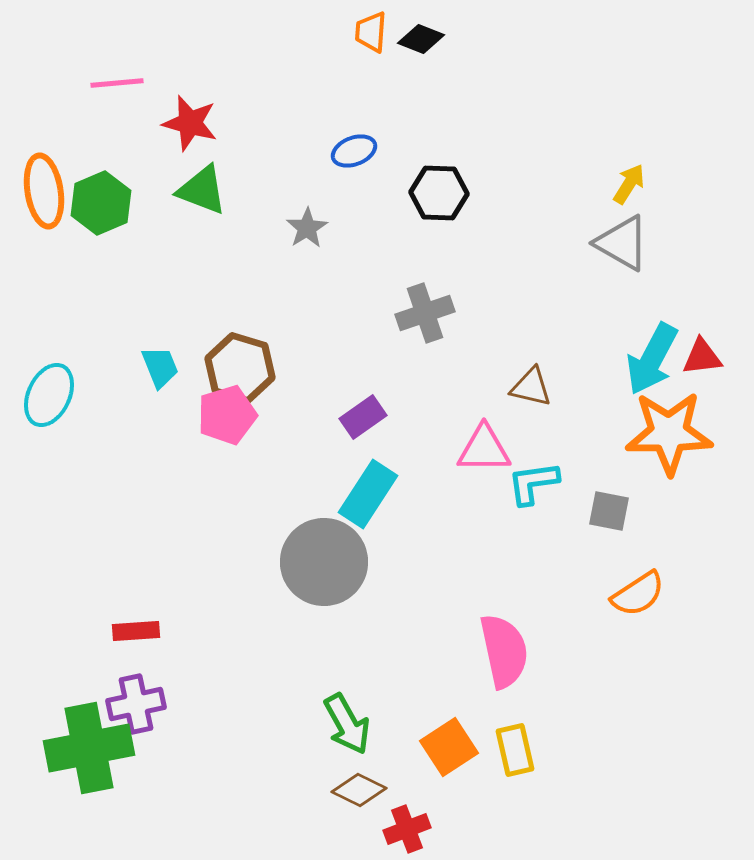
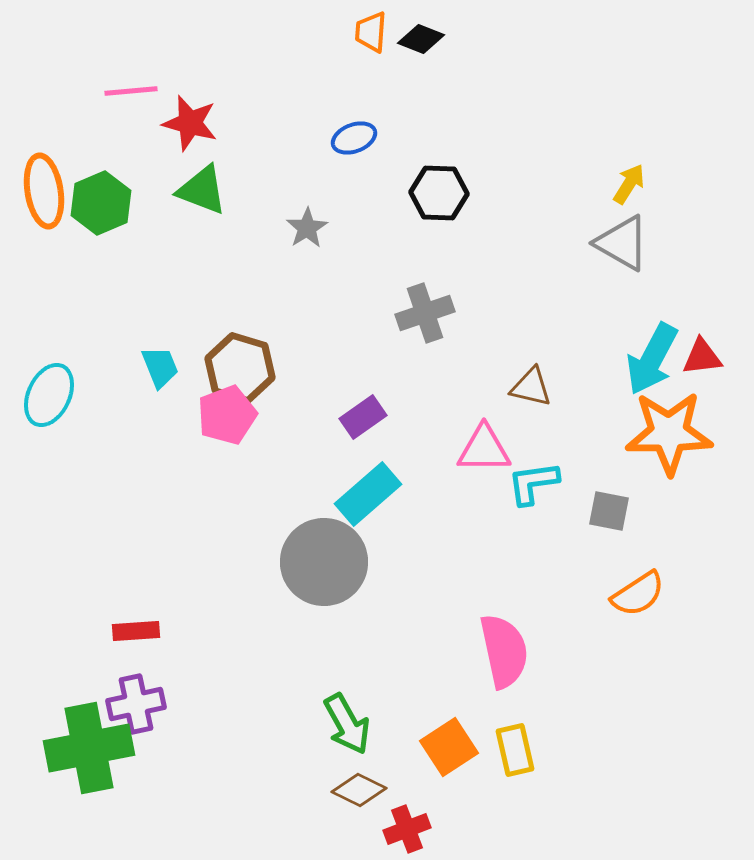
pink line: moved 14 px right, 8 px down
blue ellipse: moved 13 px up
pink pentagon: rotated 4 degrees counterclockwise
cyan rectangle: rotated 16 degrees clockwise
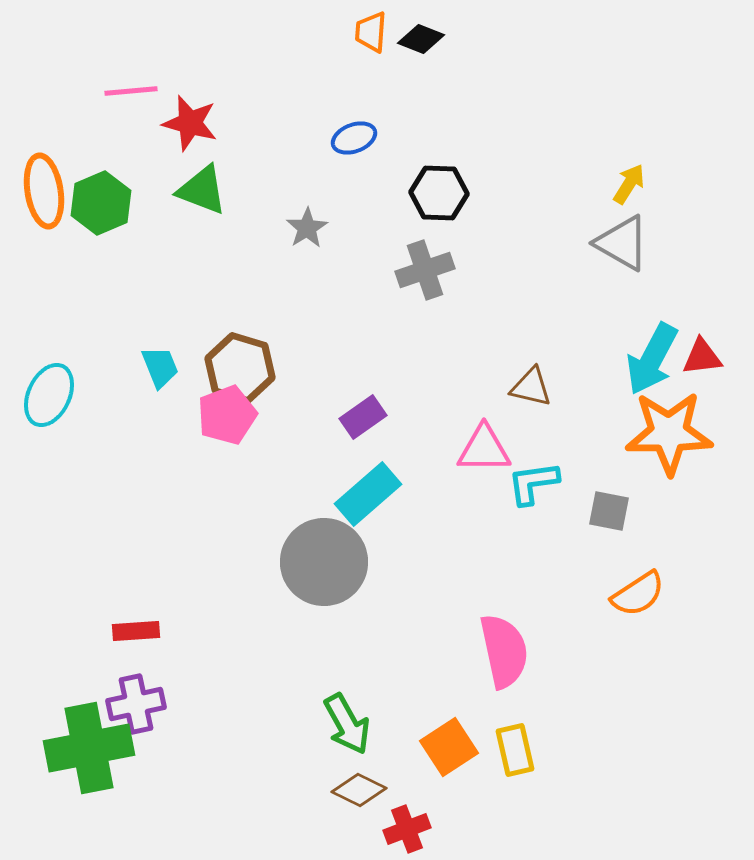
gray cross: moved 43 px up
